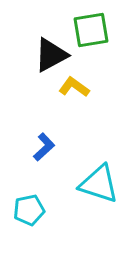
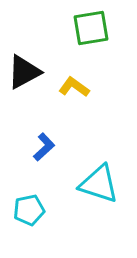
green square: moved 2 px up
black triangle: moved 27 px left, 17 px down
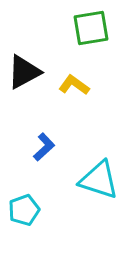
yellow L-shape: moved 2 px up
cyan triangle: moved 4 px up
cyan pentagon: moved 5 px left; rotated 8 degrees counterclockwise
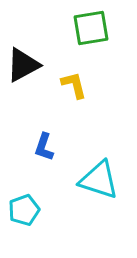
black triangle: moved 1 px left, 7 px up
yellow L-shape: rotated 40 degrees clockwise
blue L-shape: rotated 152 degrees clockwise
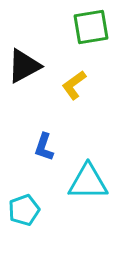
green square: moved 1 px up
black triangle: moved 1 px right, 1 px down
yellow L-shape: rotated 112 degrees counterclockwise
cyan triangle: moved 11 px left, 2 px down; rotated 18 degrees counterclockwise
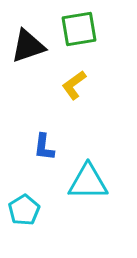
green square: moved 12 px left, 2 px down
black triangle: moved 4 px right, 20 px up; rotated 9 degrees clockwise
blue L-shape: rotated 12 degrees counterclockwise
cyan pentagon: rotated 12 degrees counterclockwise
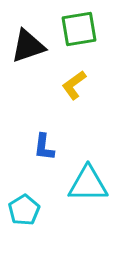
cyan triangle: moved 2 px down
